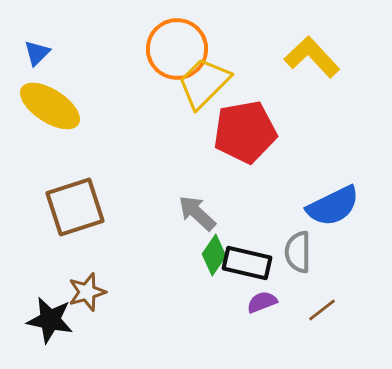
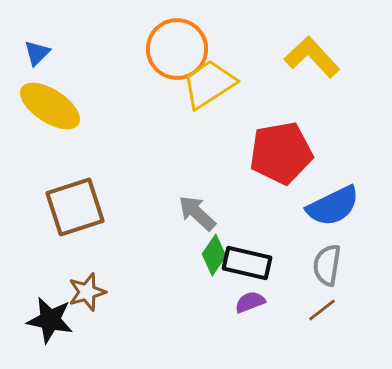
yellow trapezoid: moved 5 px right, 1 px down; rotated 12 degrees clockwise
red pentagon: moved 36 px right, 21 px down
gray semicircle: moved 29 px right, 13 px down; rotated 9 degrees clockwise
purple semicircle: moved 12 px left
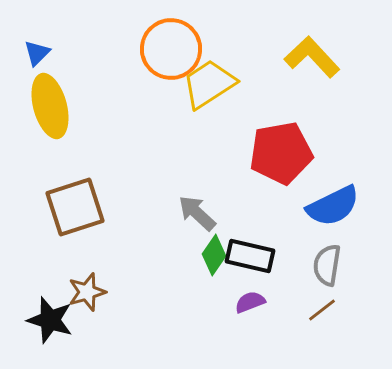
orange circle: moved 6 px left
yellow ellipse: rotated 42 degrees clockwise
black rectangle: moved 3 px right, 7 px up
black star: rotated 6 degrees clockwise
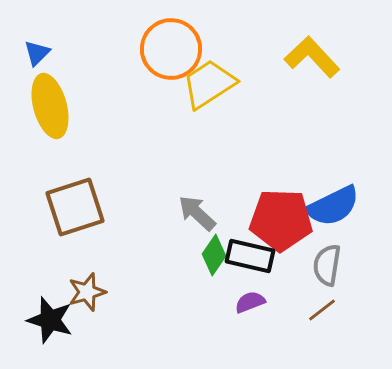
red pentagon: moved 67 px down; rotated 12 degrees clockwise
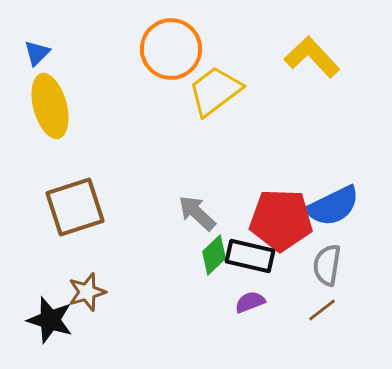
yellow trapezoid: moved 6 px right, 7 px down; rotated 4 degrees counterclockwise
green diamond: rotated 12 degrees clockwise
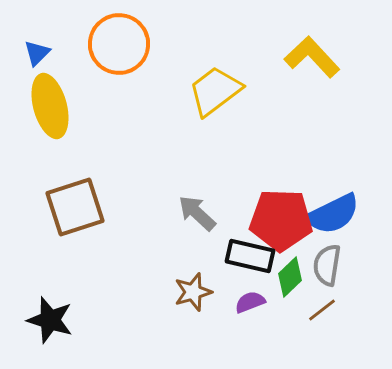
orange circle: moved 52 px left, 5 px up
blue semicircle: moved 8 px down
green diamond: moved 76 px right, 22 px down
brown star: moved 106 px right
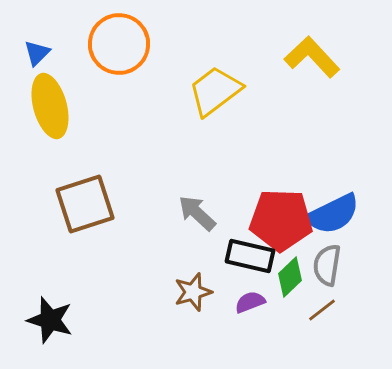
brown square: moved 10 px right, 3 px up
